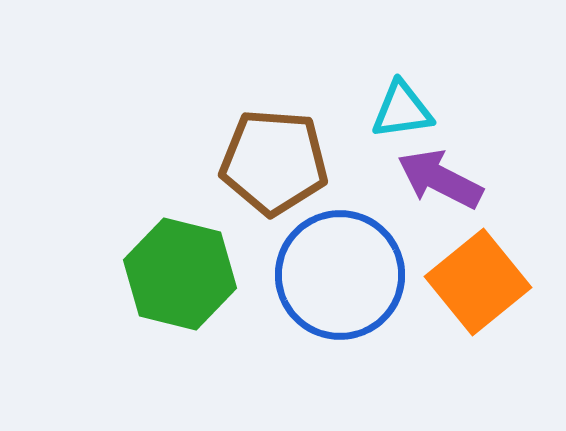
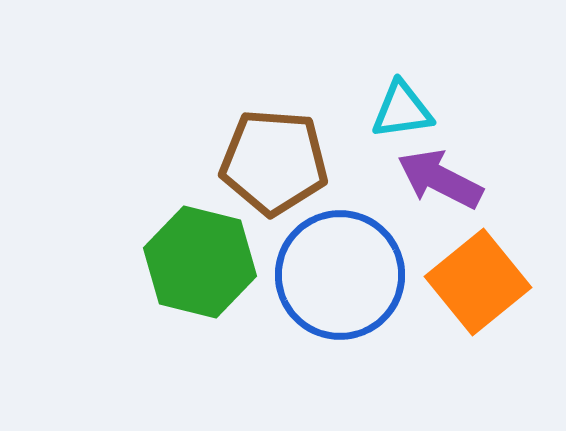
green hexagon: moved 20 px right, 12 px up
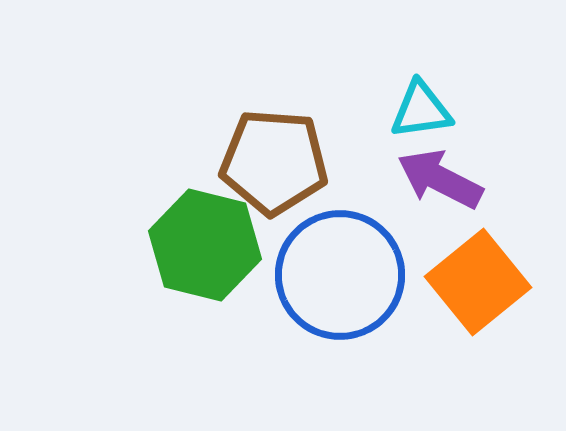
cyan triangle: moved 19 px right
green hexagon: moved 5 px right, 17 px up
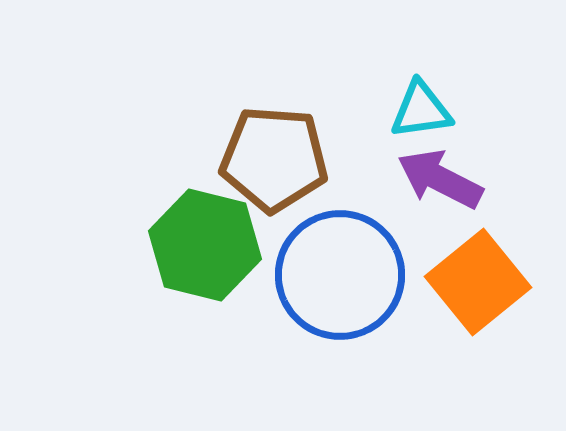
brown pentagon: moved 3 px up
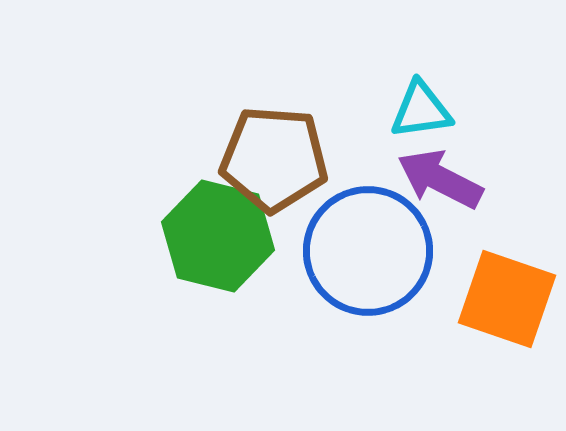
green hexagon: moved 13 px right, 9 px up
blue circle: moved 28 px right, 24 px up
orange square: moved 29 px right, 17 px down; rotated 32 degrees counterclockwise
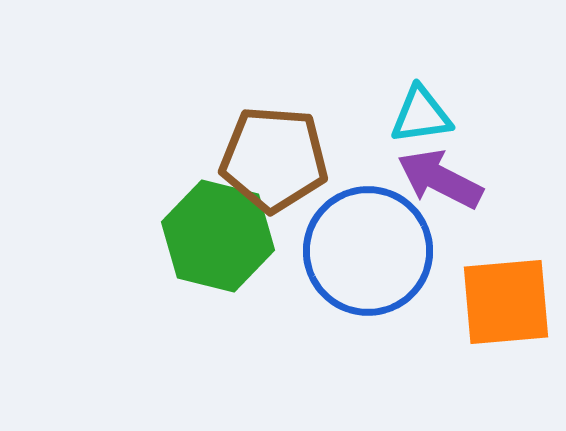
cyan triangle: moved 5 px down
orange square: moved 1 px left, 3 px down; rotated 24 degrees counterclockwise
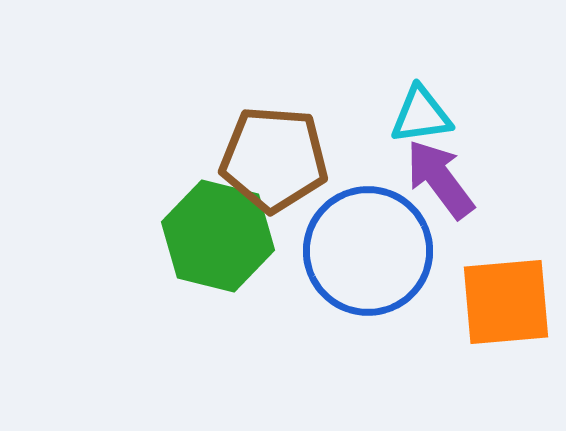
purple arrow: rotated 26 degrees clockwise
